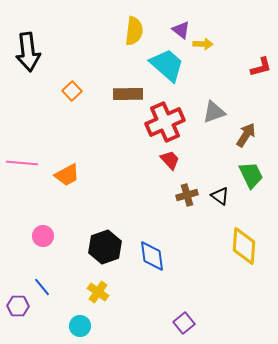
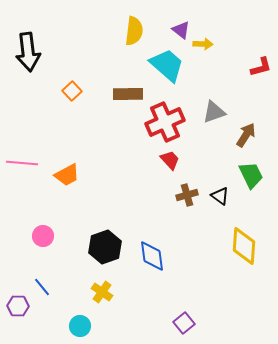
yellow cross: moved 4 px right
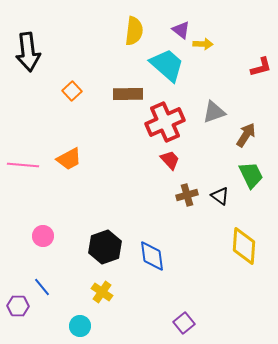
pink line: moved 1 px right, 2 px down
orange trapezoid: moved 2 px right, 16 px up
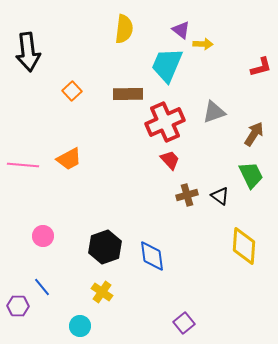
yellow semicircle: moved 10 px left, 2 px up
cyan trapezoid: rotated 108 degrees counterclockwise
brown arrow: moved 8 px right, 1 px up
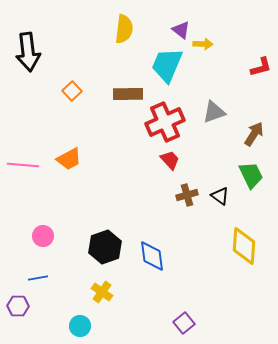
blue line: moved 4 px left, 9 px up; rotated 60 degrees counterclockwise
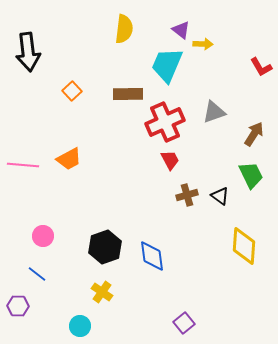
red L-shape: rotated 75 degrees clockwise
red trapezoid: rotated 15 degrees clockwise
blue line: moved 1 px left, 4 px up; rotated 48 degrees clockwise
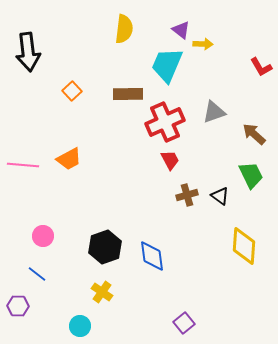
brown arrow: rotated 80 degrees counterclockwise
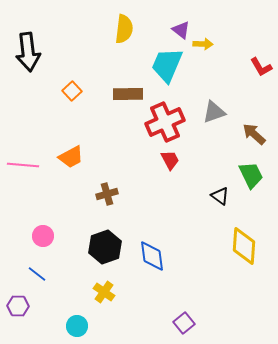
orange trapezoid: moved 2 px right, 2 px up
brown cross: moved 80 px left, 1 px up
yellow cross: moved 2 px right
cyan circle: moved 3 px left
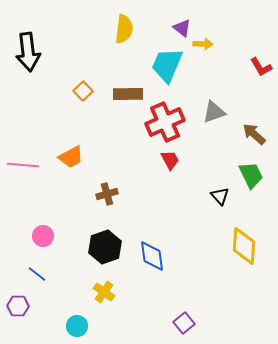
purple triangle: moved 1 px right, 2 px up
orange square: moved 11 px right
black triangle: rotated 12 degrees clockwise
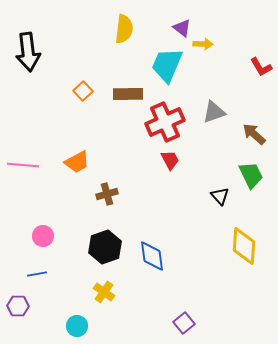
orange trapezoid: moved 6 px right, 5 px down
blue line: rotated 48 degrees counterclockwise
